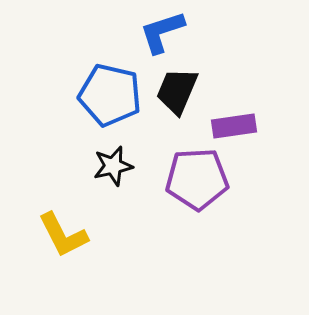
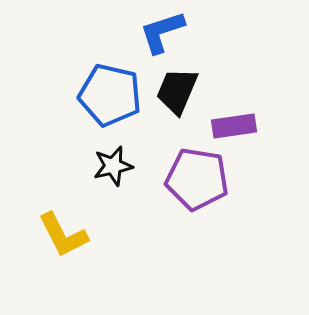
purple pentagon: rotated 12 degrees clockwise
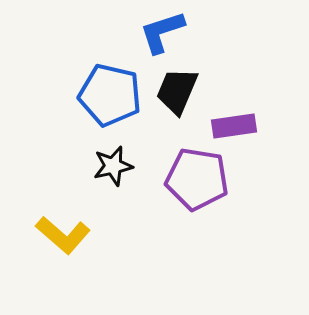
yellow L-shape: rotated 22 degrees counterclockwise
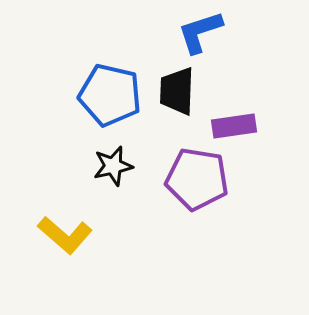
blue L-shape: moved 38 px right
black trapezoid: rotated 21 degrees counterclockwise
yellow L-shape: moved 2 px right
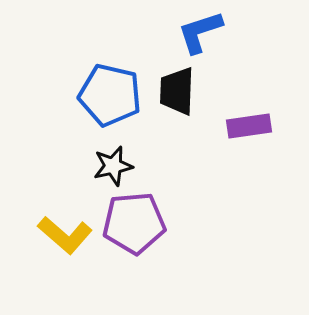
purple rectangle: moved 15 px right
purple pentagon: moved 63 px left, 44 px down; rotated 14 degrees counterclockwise
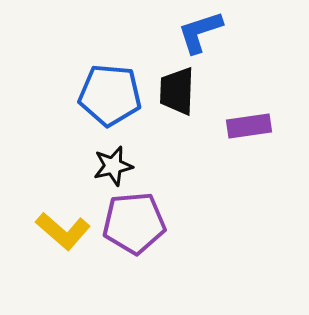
blue pentagon: rotated 8 degrees counterclockwise
yellow L-shape: moved 2 px left, 4 px up
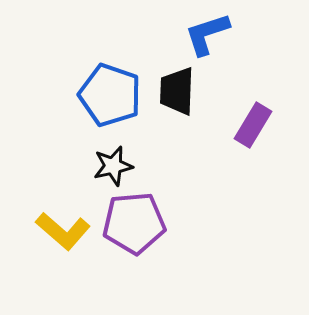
blue L-shape: moved 7 px right, 2 px down
blue pentagon: rotated 14 degrees clockwise
purple rectangle: moved 4 px right, 1 px up; rotated 51 degrees counterclockwise
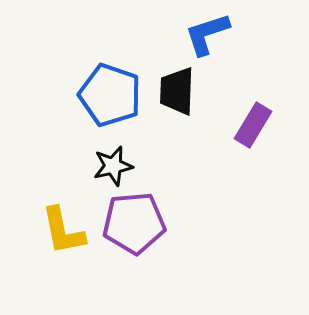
yellow L-shape: rotated 38 degrees clockwise
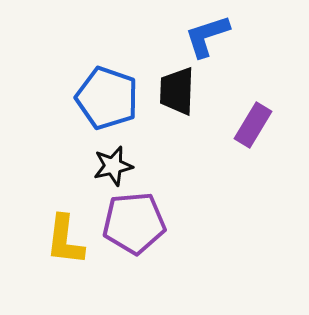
blue L-shape: moved 2 px down
blue pentagon: moved 3 px left, 3 px down
yellow L-shape: moved 2 px right, 9 px down; rotated 18 degrees clockwise
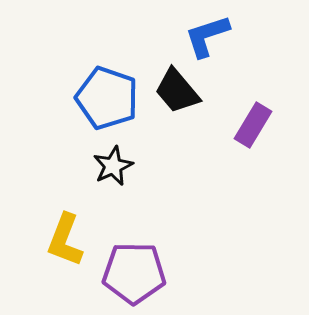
black trapezoid: rotated 42 degrees counterclockwise
black star: rotated 12 degrees counterclockwise
purple pentagon: moved 50 px down; rotated 6 degrees clockwise
yellow L-shape: rotated 14 degrees clockwise
